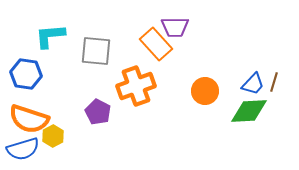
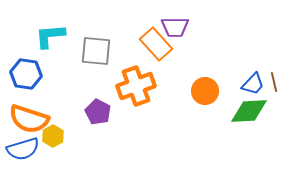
brown line: rotated 30 degrees counterclockwise
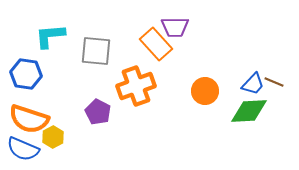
brown line: rotated 54 degrees counterclockwise
yellow hexagon: moved 1 px down
blue semicircle: rotated 40 degrees clockwise
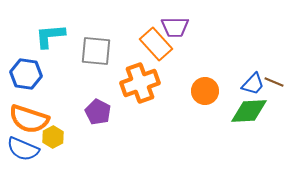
orange cross: moved 4 px right, 3 px up
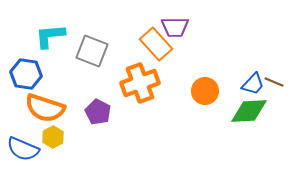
gray square: moved 4 px left; rotated 16 degrees clockwise
orange semicircle: moved 16 px right, 11 px up
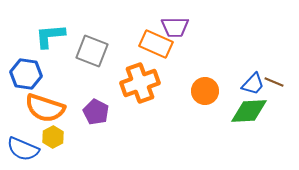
orange rectangle: rotated 24 degrees counterclockwise
purple pentagon: moved 2 px left
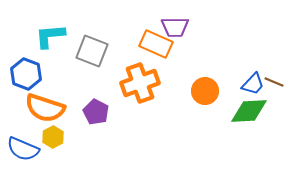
blue hexagon: rotated 12 degrees clockwise
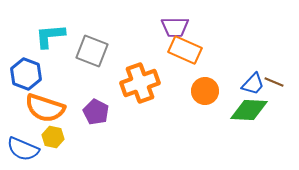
orange rectangle: moved 29 px right, 6 px down
green diamond: moved 1 px up; rotated 6 degrees clockwise
yellow hexagon: rotated 20 degrees counterclockwise
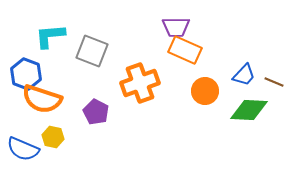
purple trapezoid: moved 1 px right
blue trapezoid: moved 9 px left, 9 px up
orange semicircle: moved 3 px left, 9 px up
